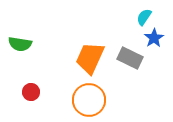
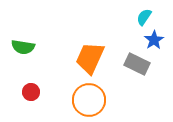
blue star: moved 2 px down
green semicircle: moved 3 px right, 3 px down
gray rectangle: moved 7 px right, 6 px down
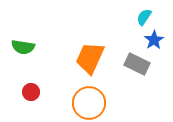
orange circle: moved 3 px down
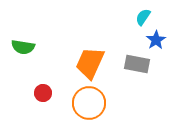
cyan semicircle: moved 1 px left
blue star: moved 2 px right
orange trapezoid: moved 5 px down
gray rectangle: rotated 15 degrees counterclockwise
red circle: moved 12 px right, 1 px down
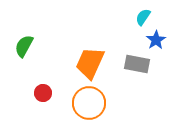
green semicircle: moved 1 px right, 1 px up; rotated 110 degrees clockwise
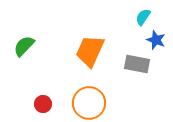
blue star: rotated 18 degrees counterclockwise
green semicircle: rotated 15 degrees clockwise
orange trapezoid: moved 12 px up
red circle: moved 11 px down
